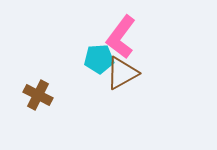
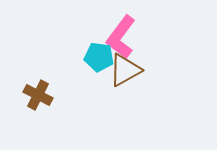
cyan pentagon: moved 2 px up; rotated 12 degrees clockwise
brown triangle: moved 3 px right, 3 px up
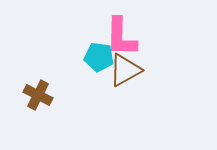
pink L-shape: rotated 36 degrees counterclockwise
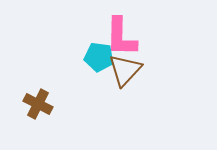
brown triangle: rotated 18 degrees counterclockwise
brown cross: moved 9 px down
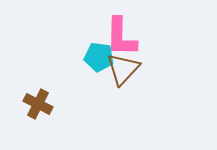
brown triangle: moved 2 px left, 1 px up
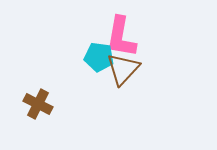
pink L-shape: rotated 9 degrees clockwise
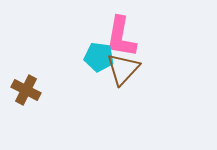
brown cross: moved 12 px left, 14 px up
